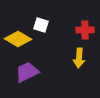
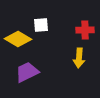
white square: rotated 21 degrees counterclockwise
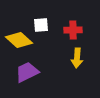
red cross: moved 12 px left
yellow diamond: moved 1 px right, 1 px down; rotated 12 degrees clockwise
yellow arrow: moved 2 px left
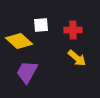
yellow diamond: moved 1 px down
yellow arrow: rotated 54 degrees counterclockwise
purple trapezoid: rotated 35 degrees counterclockwise
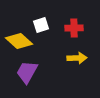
white square: rotated 14 degrees counterclockwise
red cross: moved 1 px right, 2 px up
yellow arrow: rotated 42 degrees counterclockwise
